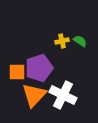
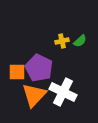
green semicircle: rotated 104 degrees clockwise
purple pentagon: rotated 28 degrees counterclockwise
white cross: moved 3 px up
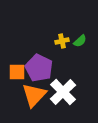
white cross: rotated 20 degrees clockwise
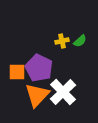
orange triangle: moved 3 px right
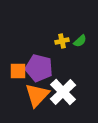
purple pentagon: rotated 12 degrees counterclockwise
orange square: moved 1 px right, 1 px up
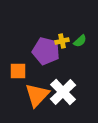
purple pentagon: moved 7 px right, 17 px up
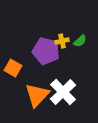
orange square: moved 5 px left, 3 px up; rotated 30 degrees clockwise
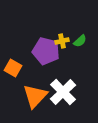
orange triangle: moved 2 px left, 1 px down
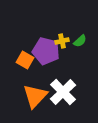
orange square: moved 12 px right, 8 px up
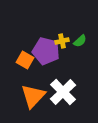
orange triangle: moved 2 px left
